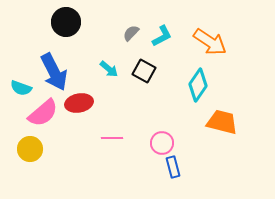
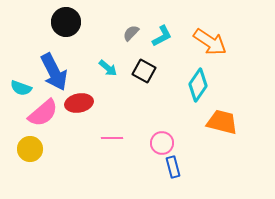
cyan arrow: moved 1 px left, 1 px up
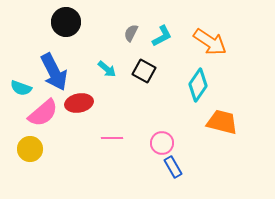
gray semicircle: rotated 18 degrees counterclockwise
cyan arrow: moved 1 px left, 1 px down
blue rectangle: rotated 15 degrees counterclockwise
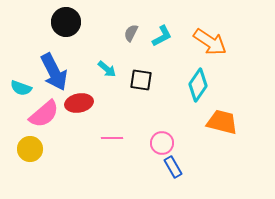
black square: moved 3 px left, 9 px down; rotated 20 degrees counterclockwise
pink semicircle: moved 1 px right, 1 px down
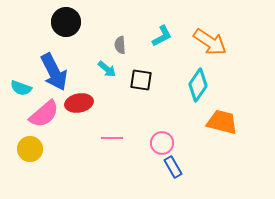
gray semicircle: moved 11 px left, 12 px down; rotated 30 degrees counterclockwise
